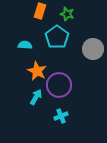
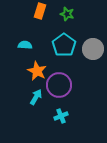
cyan pentagon: moved 7 px right, 8 px down
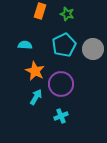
cyan pentagon: rotated 10 degrees clockwise
orange star: moved 2 px left
purple circle: moved 2 px right, 1 px up
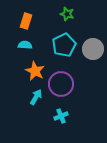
orange rectangle: moved 14 px left, 10 px down
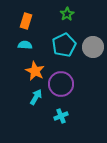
green star: rotated 24 degrees clockwise
gray circle: moved 2 px up
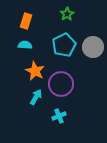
cyan cross: moved 2 px left
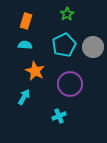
purple circle: moved 9 px right
cyan arrow: moved 12 px left
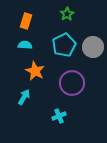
purple circle: moved 2 px right, 1 px up
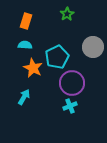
cyan pentagon: moved 7 px left, 12 px down
orange star: moved 2 px left, 3 px up
cyan cross: moved 11 px right, 10 px up
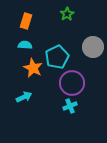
cyan arrow: rotated 35 degrees clockwise
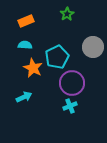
orange rectangle: rotated 49 degrees clockwise
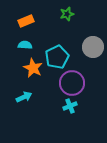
green star: rotated 16 degrees clockwise
